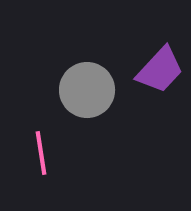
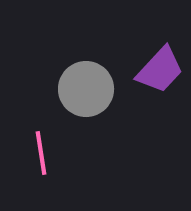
gray circle: moved 1 px left, 1 px up
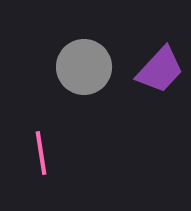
gray circle: moved 2 px left, 22 px up
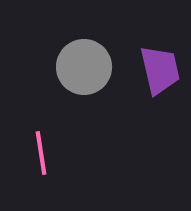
purple trapezoid: rotated 56 degrees counterclockwise
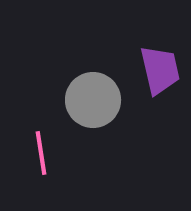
gray circle: moved 9 px right, 33 px down
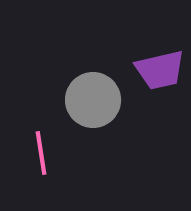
purple trapezoid: rotated 90 degrees clockwise
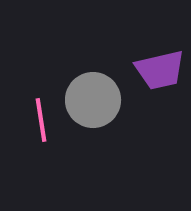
pink line: moved 33 px up
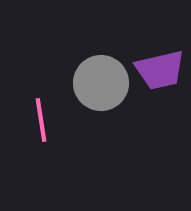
gray circle: moved 8 px right, 17 px up
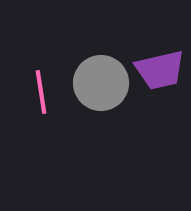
pink line: moved 28 px up
